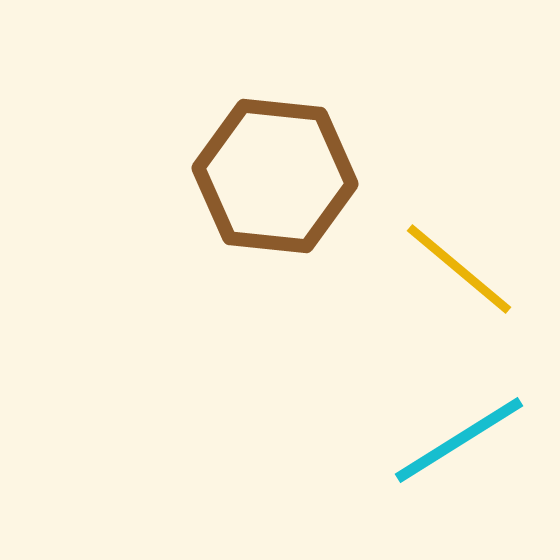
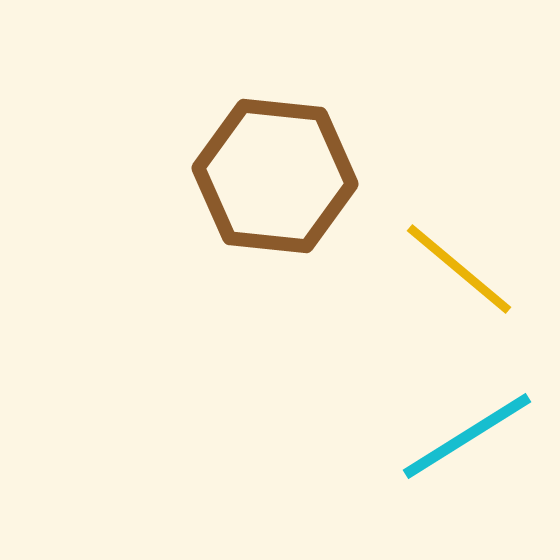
cyan line: moved 8 px right, 4 px up
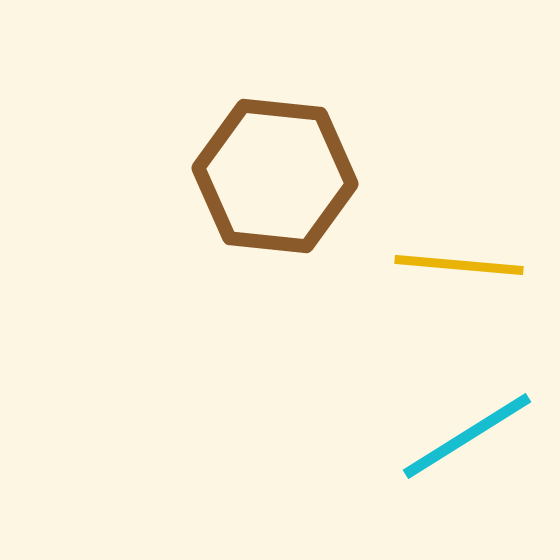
yellow line: moved 4 px up; rotated 35 degrees counterclockwise
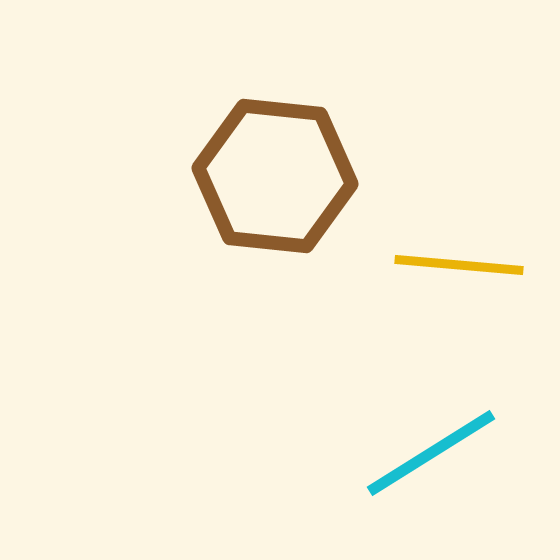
cyan line: moved 36 px left, 17 px down
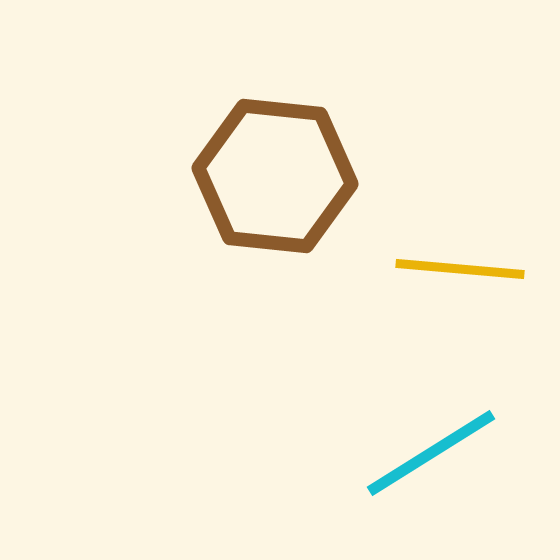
yellow line: moved 1 px right, 4 px down
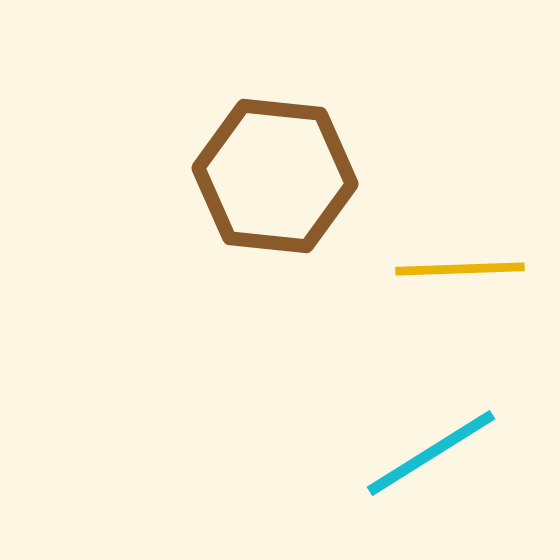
yellow line: rotated 7 degrees counterclockwise
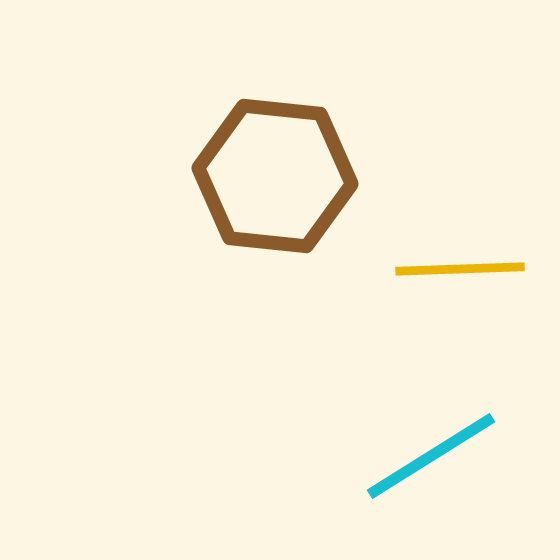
cyan line: moved 3 px down
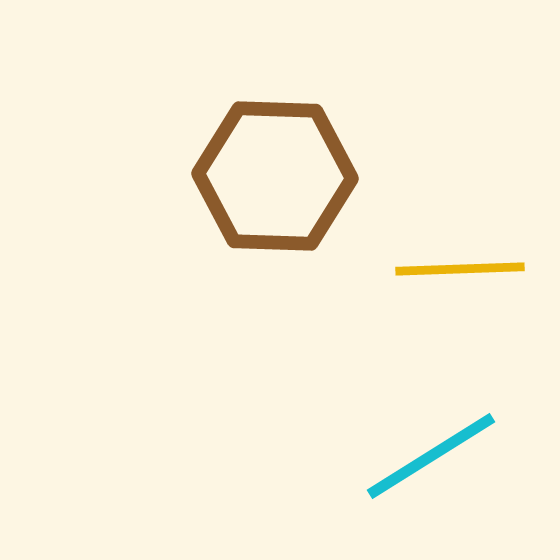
brown hexagon: rotated 4 degrees counterclockwise
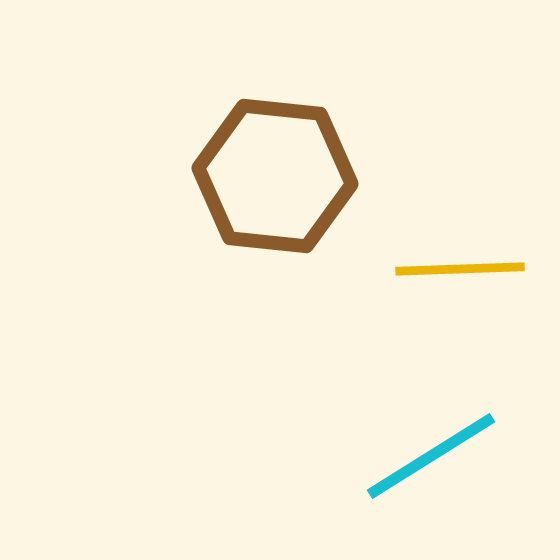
brown hexagon: rotated 4 degrees clockwise
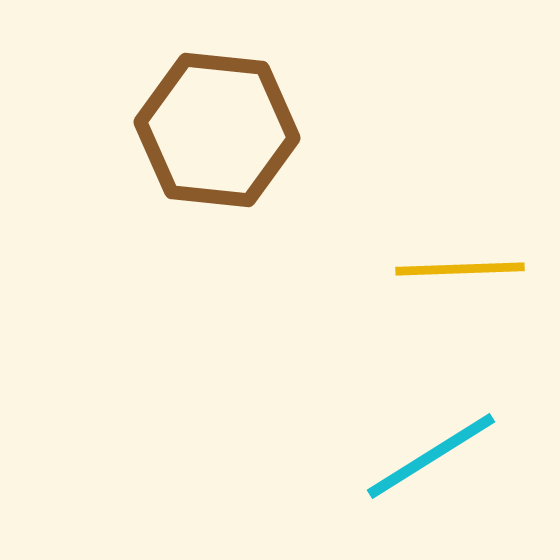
brown hexagon: moved 58 px left, 46 px up
